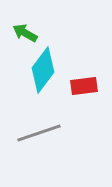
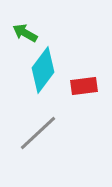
gray line: moved 1 px left; rotated 24 degrees counterclockwise
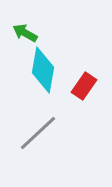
cyan diamond: rotated 27 degrees counterclockwise
red rectangle: rotated 48 degrees counterclockwise
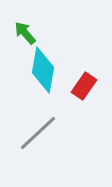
green arrow: rotated 20 degrees clockwise
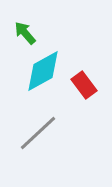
cyan diamond: moved 1 px down; rotated 51 degrees clockwise
red rectangle: moved 1 px up; rotated 72 degrees counterclockwise
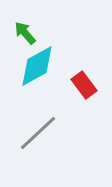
cyan diamond: moved 6 px left, 5 px up
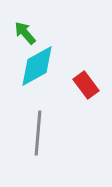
red rectangle: moved 2 px right
gray line: rotated 42 degrees counterclockwise
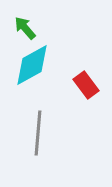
green arrow: moved 5 px up
cyan diamond: moved 5 px left, 1 px up
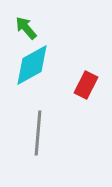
green arrow: moved 1 px right
red rectangle: rotated 64 degrees clockwise
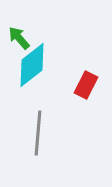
green arrow: moved 7 px left, 10 px down
cyan diamond: rotated 9 degrees counterclockwise
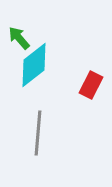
cyan diamond: moved 2 px right
red rectangle: moved 5 px right
